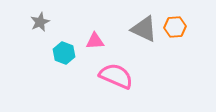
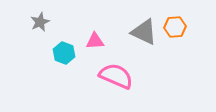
gray triangle: moved 3 px down
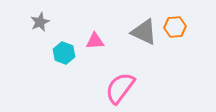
pink semicircle: moved 4 px right, 12 px down; rotated 76 degrees counterclockwise
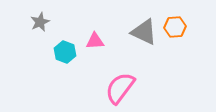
cyan hexagon: moved 1 px right, 1 px up
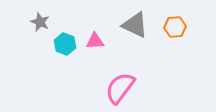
gray star: rotated 24 degrees counterclockwise
gray triangle: moved 9 px left, 7 px up
cyan hexagon: moved 8 px up
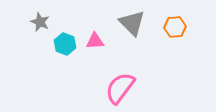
gray triangle: moved 3 px left, 2 px up; rotated 20 degrees clockwise
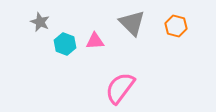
orange hexagon: moved 1 px right, 1 px up; rotated 20 degrees clockwise
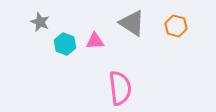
gray triangle: rotated 12 degrees counterclockwise
pink semicircle: rotated 136 degrees clockwise
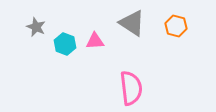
gray star: moved 4 px left, 5 px down
pink semicircle: moved 11 px right
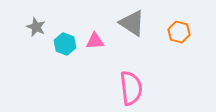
orange hexagon: moved 3 px right, 6 px down
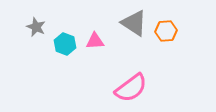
gray triangle: moved 2 px right
orange hexagon: moved 13 px left, 1 px up; rotated 20 degrees counterclockwise
pink semicircle: rotated 60 degrees clockwise
